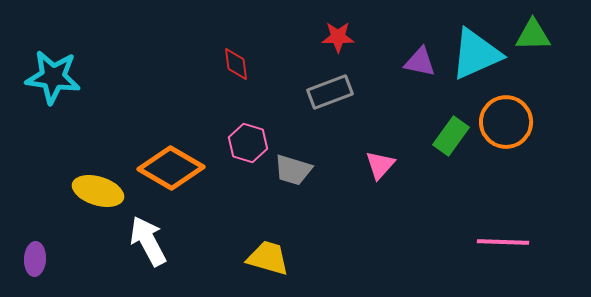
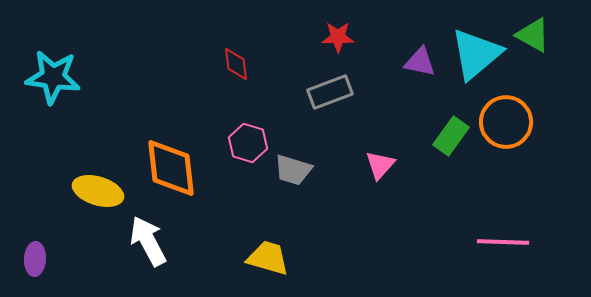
green triangle: rotated 30 degrees clockwise
cyan triangle: rotated 16 degrees counterclockwise
orange diamond: rotated 54 degrees clockwise
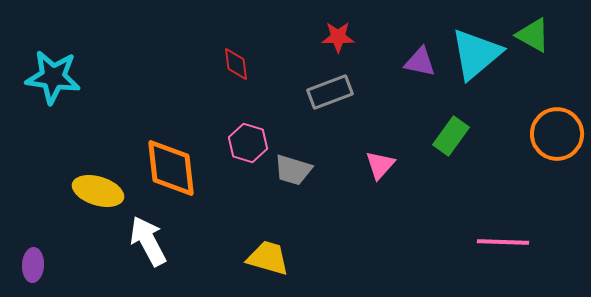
orange circle: moved 51 px right, 12 px down
purple ellipse: moved 2 px left, 6 px down
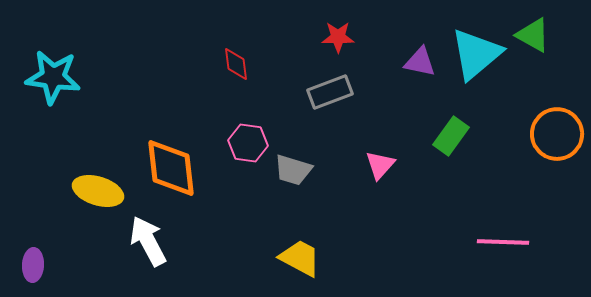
pink hexagon: rotated 9 degrees counterclockwise
yellow trapezoid: moved 32 px right; rotated 12 degrees clockwise
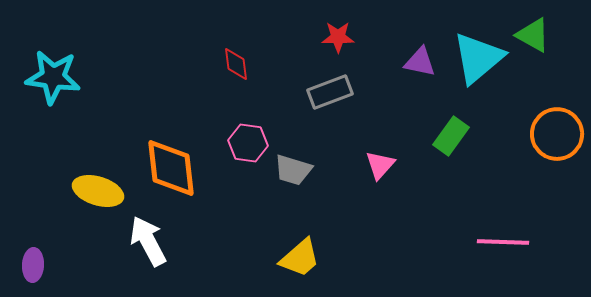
cyan triangle: moved 2 px right, 4 px down
yellow trapezoid: rotated 111 degrees clockwise
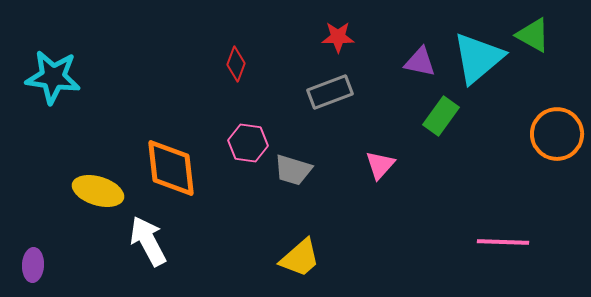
red diamond: rotated 28 degrees clockwise
green rectangle: moved 10 px left, 20 px up
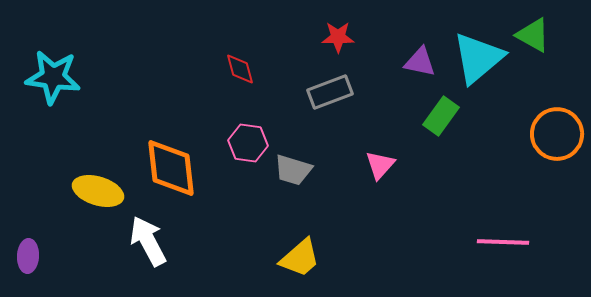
red diamond: moved 4 px right, 5 px down; rotated 36 degrees counterclockwise
purple ellipse: moved 5 px left, 9 px up
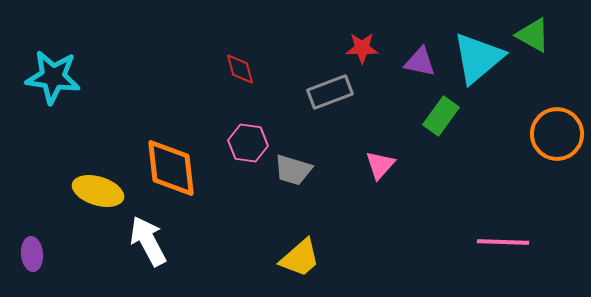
red star: moved 24 px right, 11 px down
purple ellipse: moved 4 px right, 2 px up; rotated 8 degrees counterclockwise
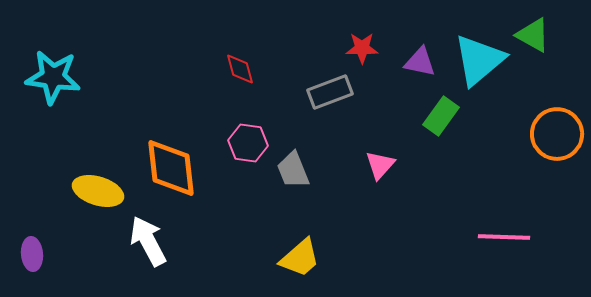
cyan triangle: moved 1 px right, 2 px down
gray trapezoid: rotated 51 degrees clockwise
pink line: moved 1 px right, 5 px up
